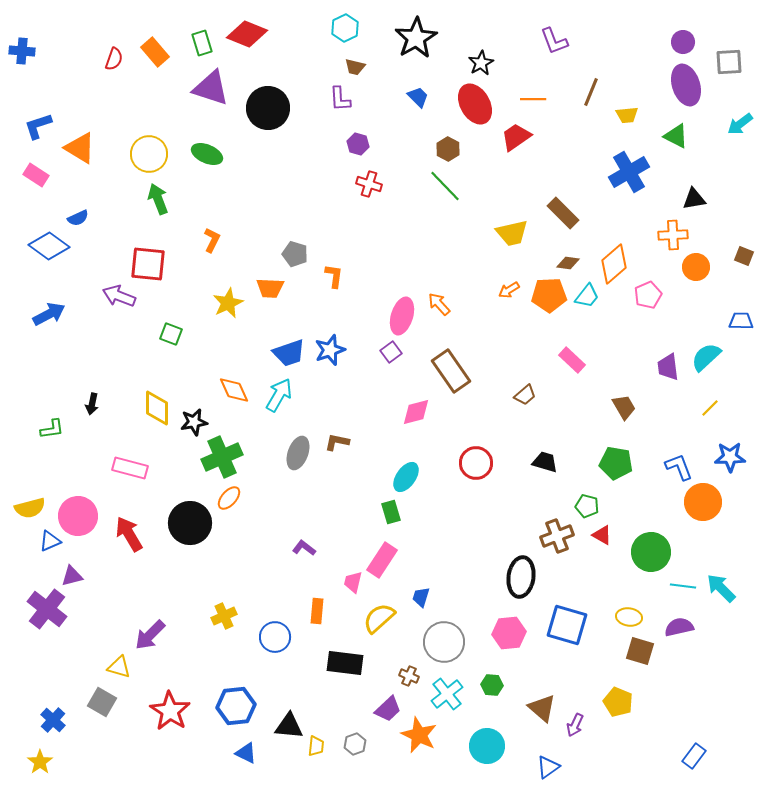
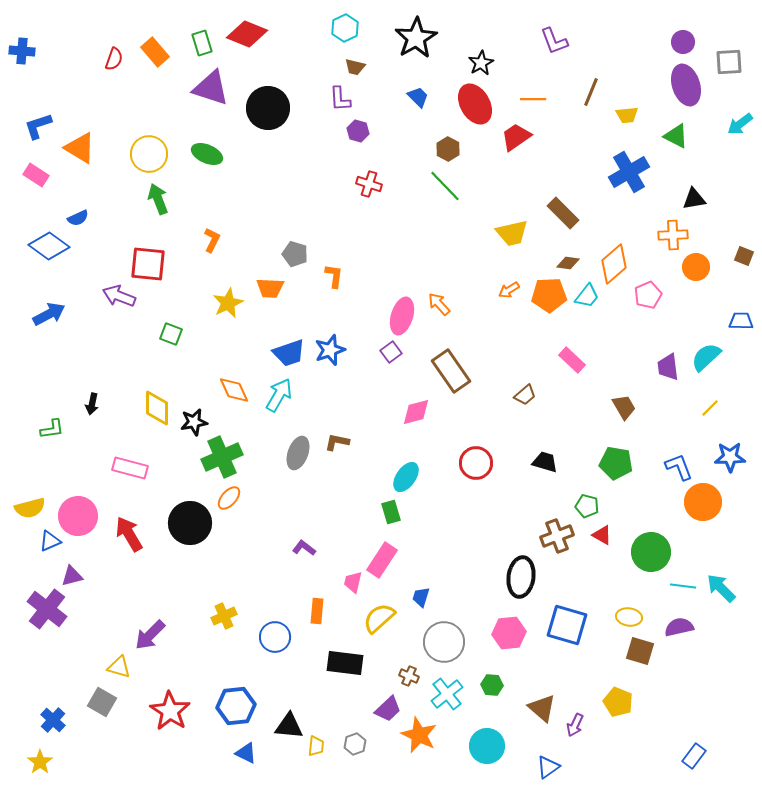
purple hexagon at (358, 144): moved 13 px up
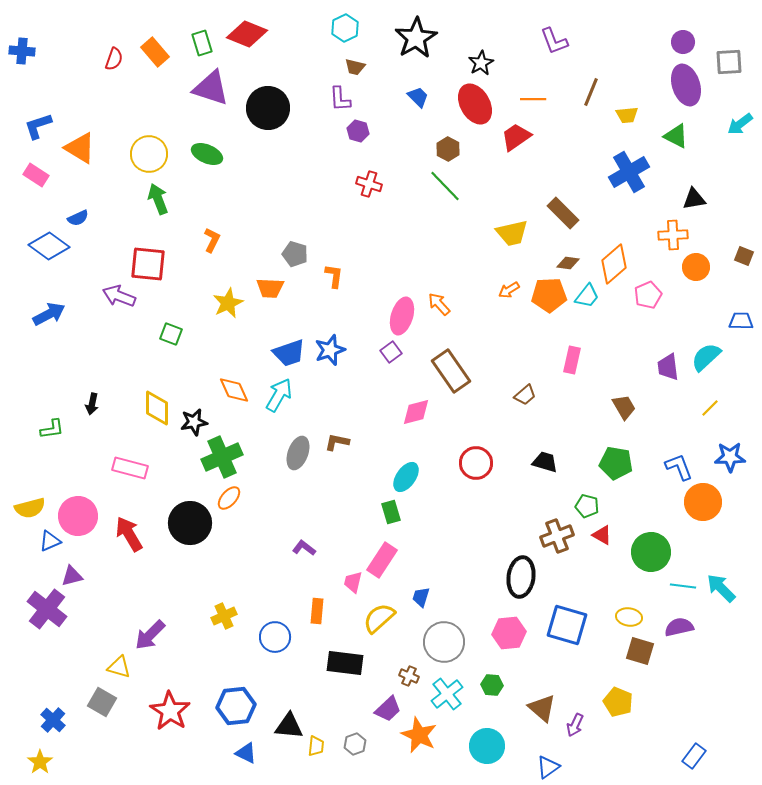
pink rectangle at (572, 360): rotated 60 degrees clockwise
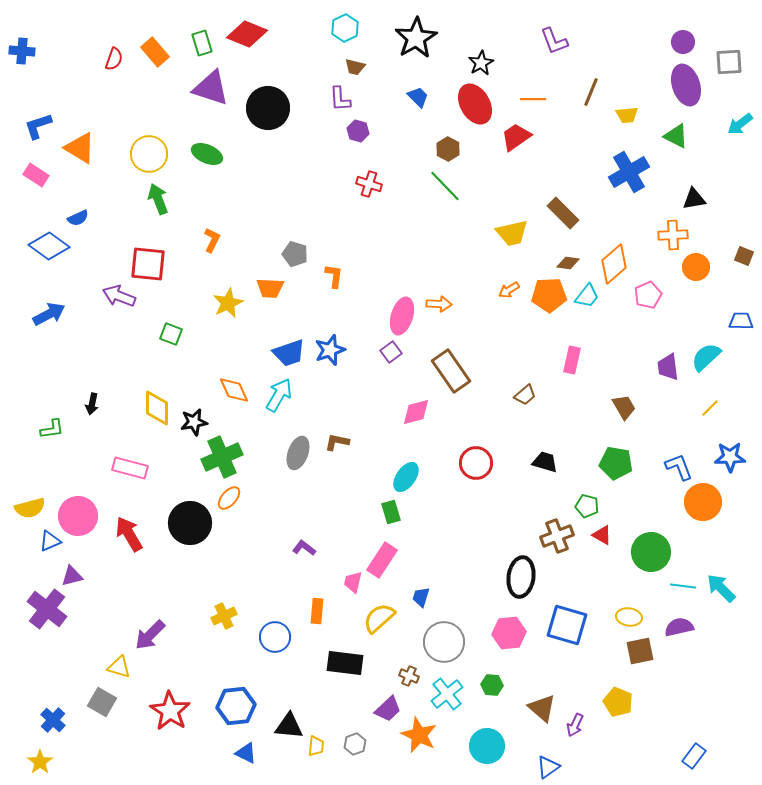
orange arrow at (439, 304): rotated 135 degrees clockwise
brown square at (640, 651): rotated 28 degrees counterclockwise
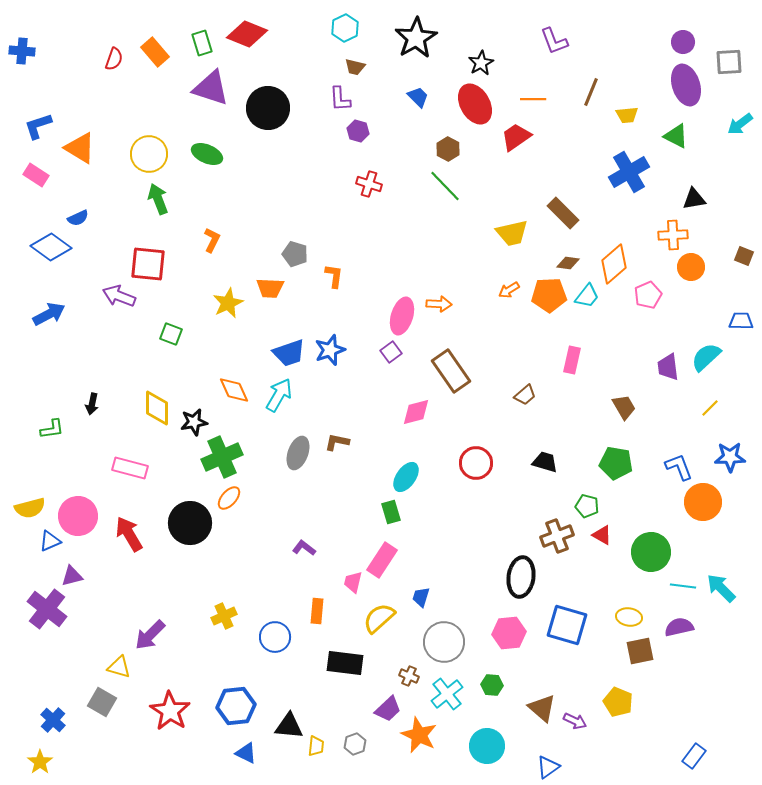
blue diamond at (49, 246): moved 2 px right, 1 px down
orange circle at (696, 267): moved 5 px left
purple arrow at (575, 725): moved 4 px up; rotated 90 degrees counterclockwise
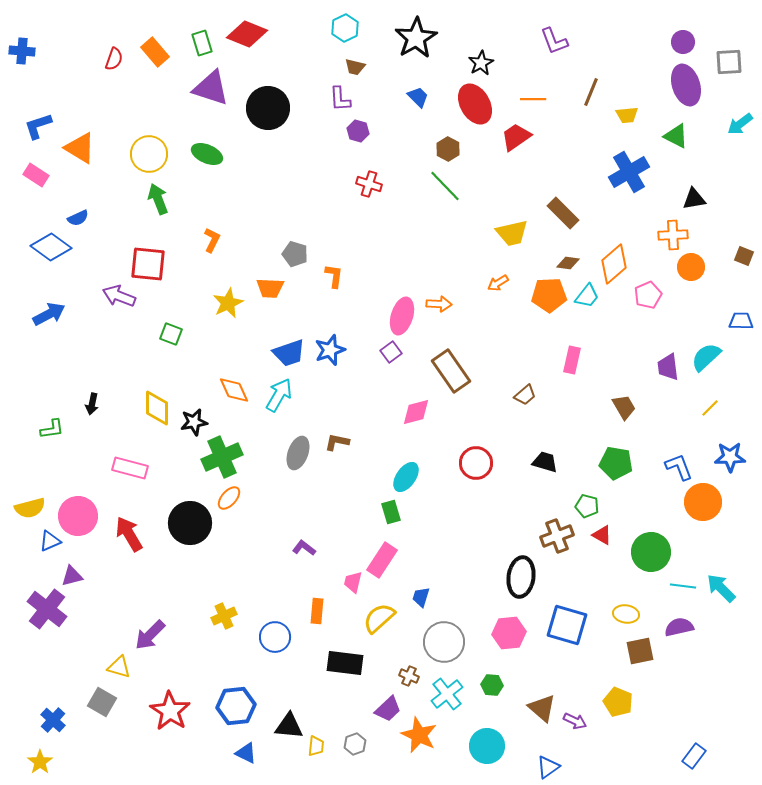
orange arrow at (509, 290): moved 11 px left, 7 px up
yellow ellipse at (629, 617): moved 3 px left, 3 px up
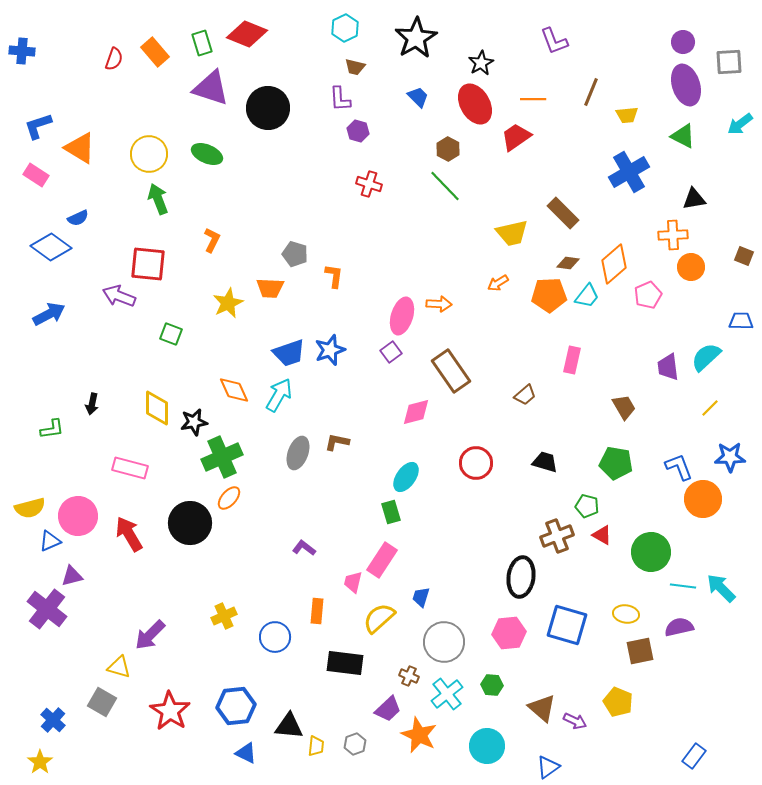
green triangle at (676, 136): moved 7 px right
orange circle at (703, 502): moved 3 px up
